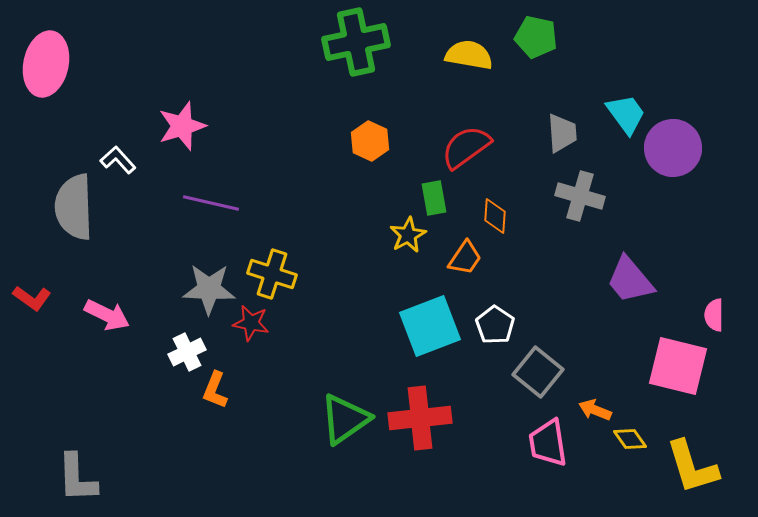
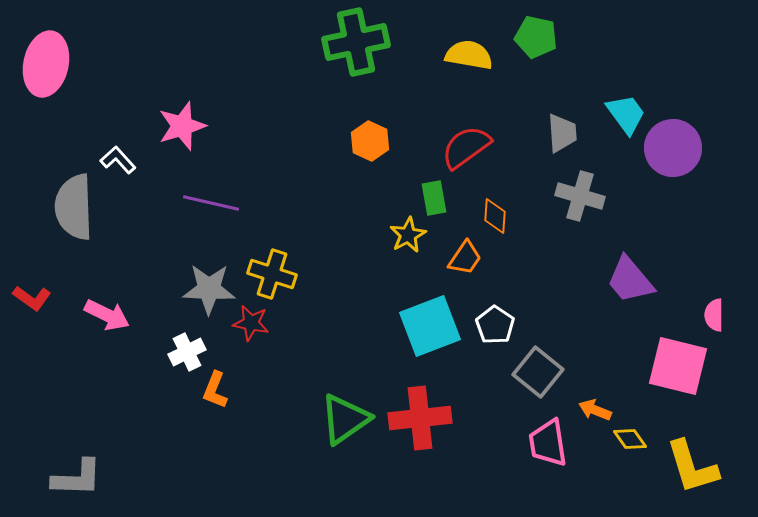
gray L-shape: rotated 86 degrees counterclockwise
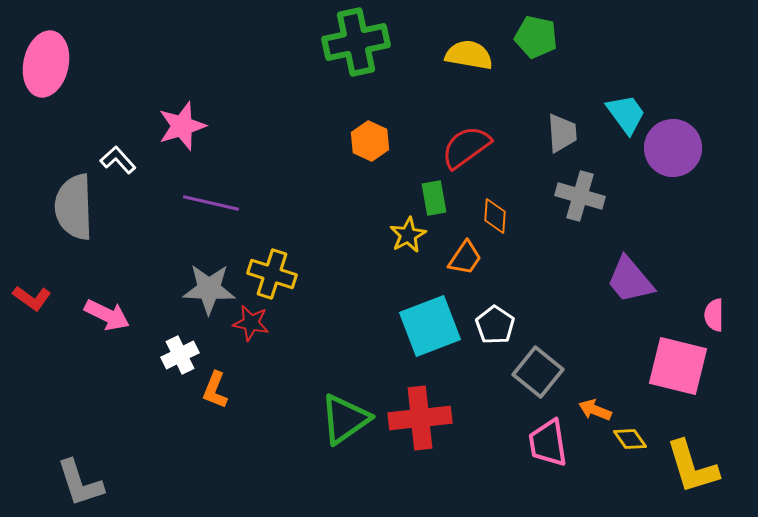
white cross: moved 7 px left, 3 px down
gray L-shape: moved 3 px right, 5 px down; rotated 70 degrees clockwise
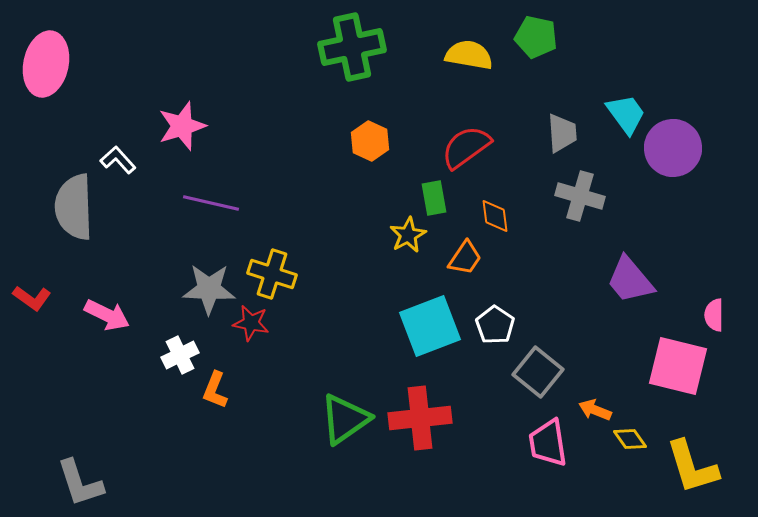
green cross: moved 4 px left, 5 px down
orange diamond: rotated 12 degrees counterclockwise
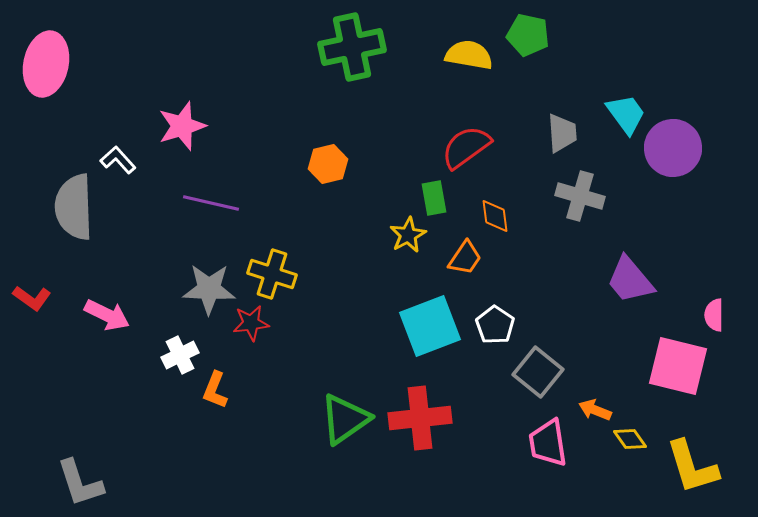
green pentagon: moved 8 px left, 2 px up
orange hexagon: moved 42 px left, 23 px down; rotated 21 degrees clockwise
red star: rotated 18 degrees counterclockwise
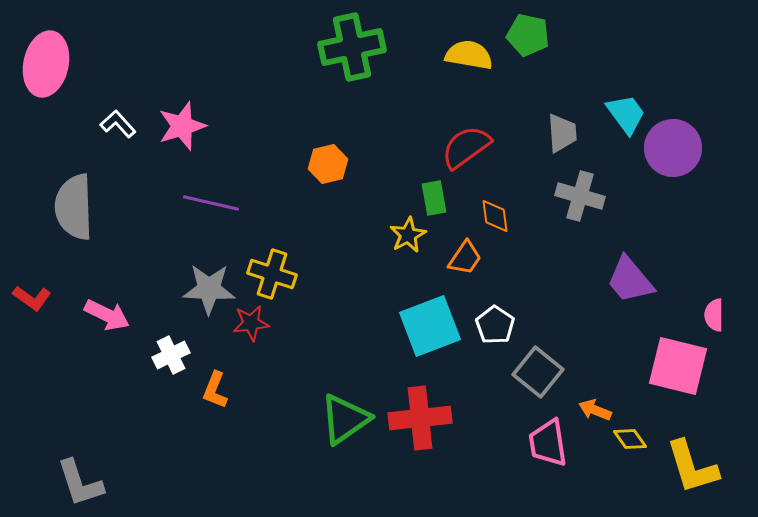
white L-shape: moved 36 px up
white cross: moved 9 px left
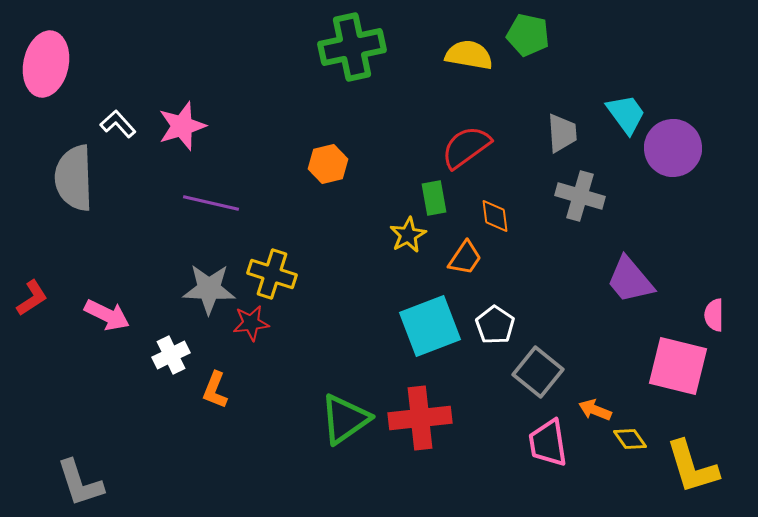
gray semicircle: moved 29 px up
red L-shape: rotated 69 degrees counterclockwise
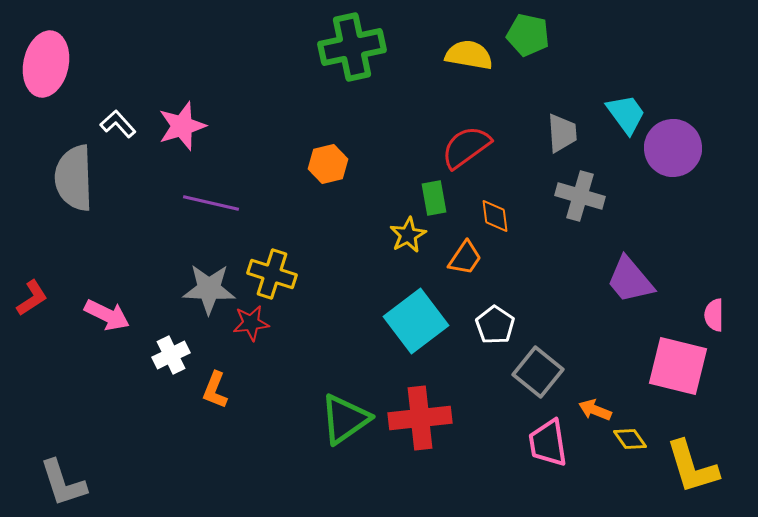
cyan square: moved 14 px left, 5 px up; rotated 16 degrees counterclockwise
gray L-shape: moved 17 px left
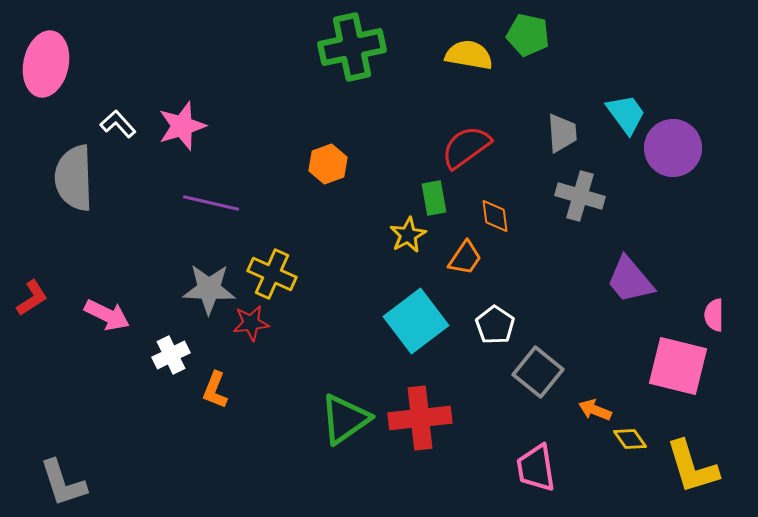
orange hexagon: rotated 6 degrees counterclockwise
yellow cross: rotated 6 degrees clockwise
pink trapezoid: moved 12 px left, 25 px down
